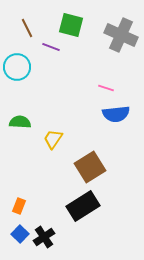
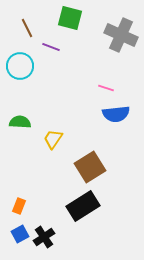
green square: moved 1 px left, 7 px up
cyan circle: moved 3 px right, 1 px up
blue square: rotated 18 degrees clockwise
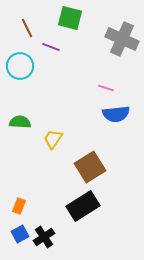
gray cross: moved 1 px right, 4 px down
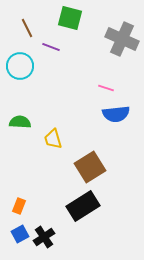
yellow trapezoid: rotated 50 degrees counterclockwise
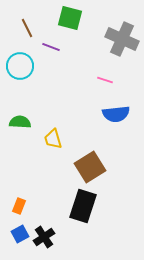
pink line: moved 1 px left, 8 px up
black rectangle: rotated 40 degrees counterclockwise
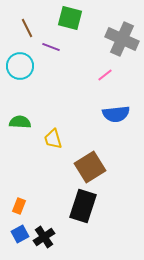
pink line: moved 5 px up; rotated 56 degrees counterclockwise
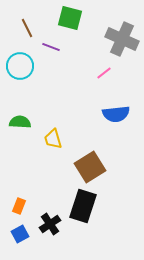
pink line: moved 1 px left, 2 px up
black cross: moved 6 px right, 13 px up
